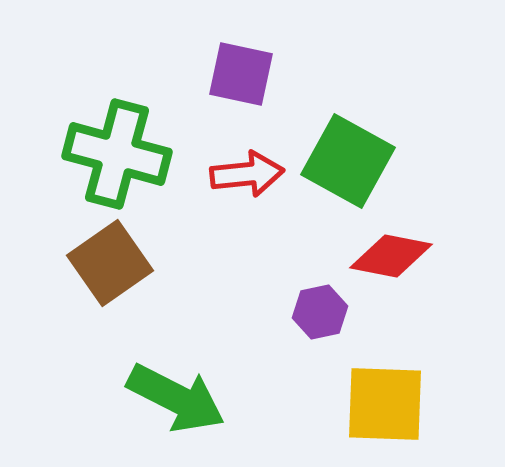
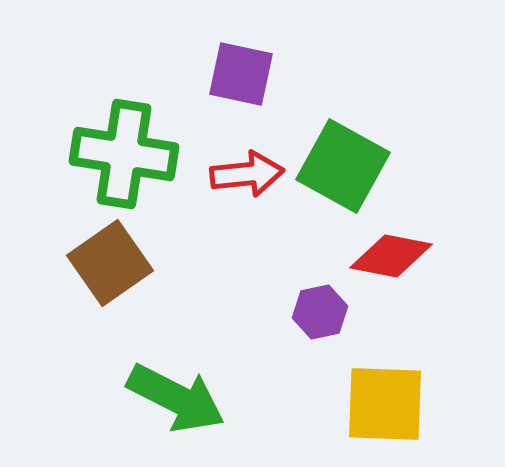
green cross: moved 7 px right; rotated 6 degrees counterclockwise
green square: moved 5 px left, 5 px down
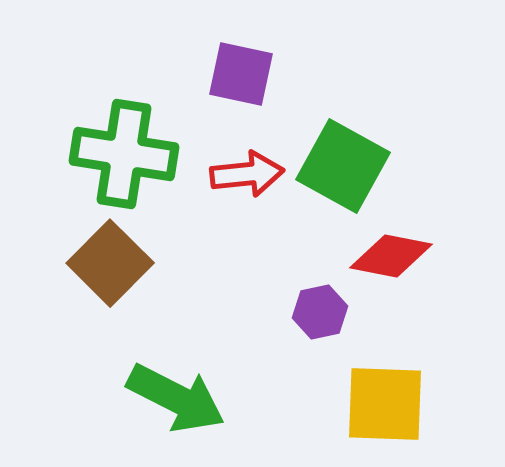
brown square: rotated 10 degrees counterclockwise
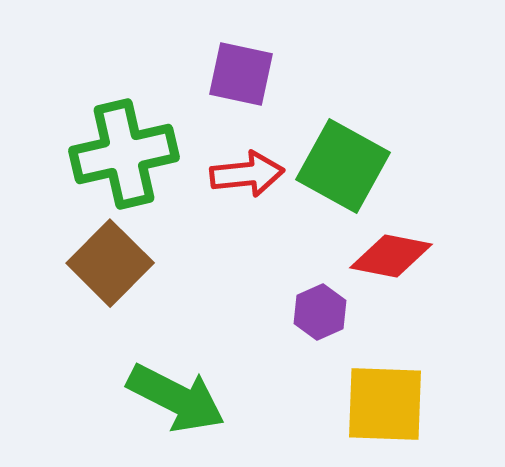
green cross: rotated 22 degrees counterclockwise
purple hexagon: rotated 12 degrees counterclockwise
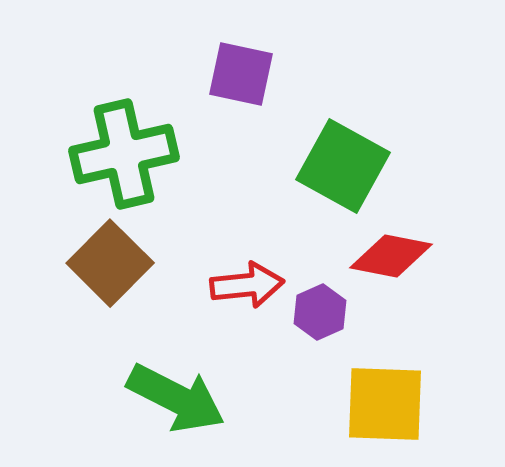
red arrow: moved 111 px down
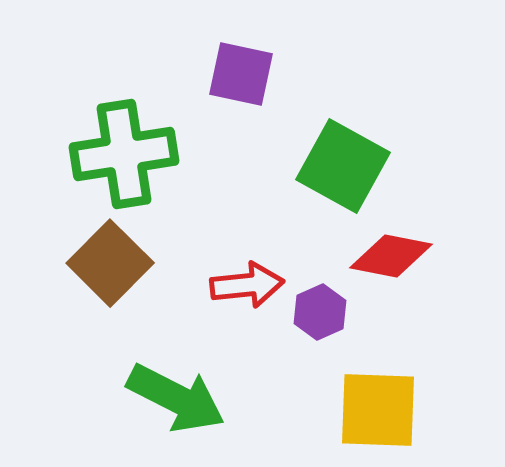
green cross: rotated 4 degrees clockwise
yellow square: moved 7 px left, 6 px down
